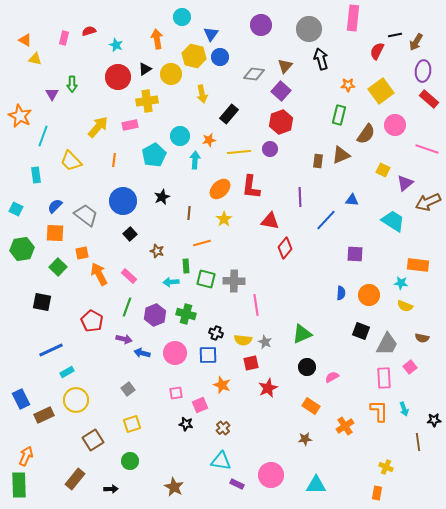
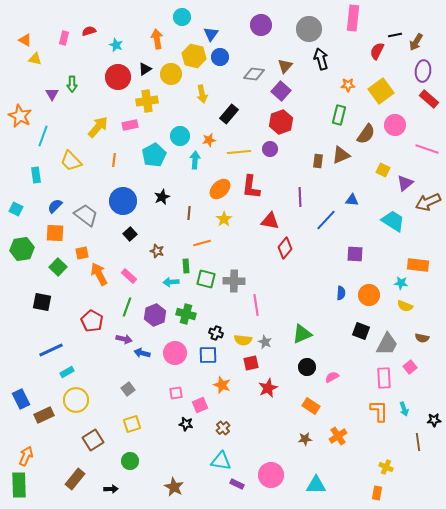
orange cross at (345, 426): moved 7 px left, 10 px down
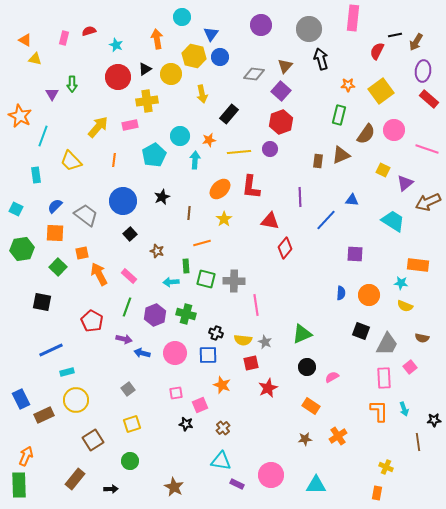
pink circle at (395, 125): moved 1 px left, 5 px down
cyan rectangle at (67, 372): rotated 16 degrees clockwise
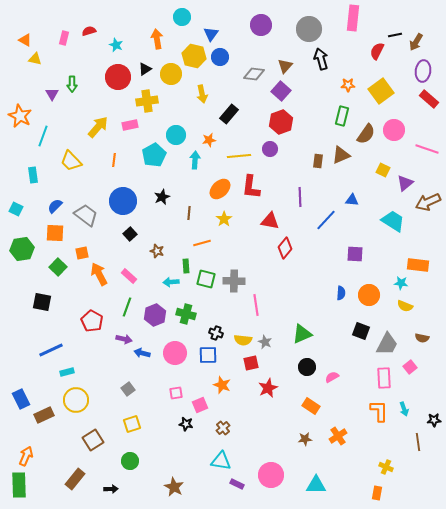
green rectangle at (339, 115): moved 3 px right, 1 px down
cyan circle at (180, 136): moved 4 px left, 1 px up
yellow line at (239, 152): moved 4 px down
cyan rectangle at (36, 175): moved 3 px left
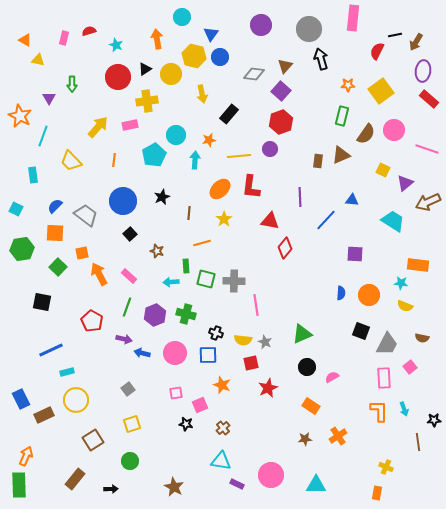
yellow triangle at (35, 59): moved 3 px right, 1 px down
purple triangle at (52, 94): moved 3 px left, 4 px down
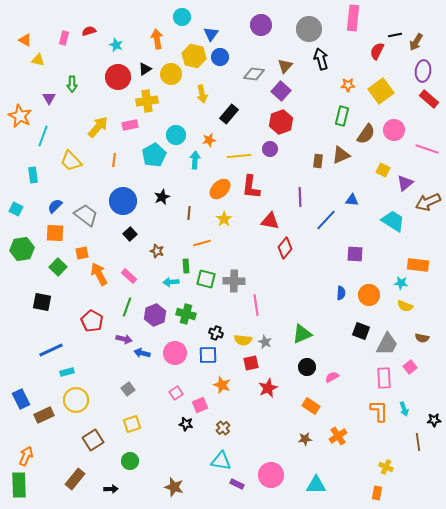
pink square at (176, 393): rotated 24 degrees counterclockwise
brown star at (174, 487): rotated 12 degrees counterclockwise
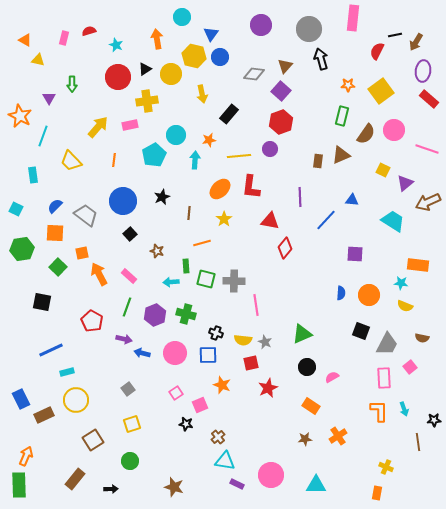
brown cross at (223, 428): moved 5 px left, 9 px down
cyan triangle at (221, 461): moved 4 px right
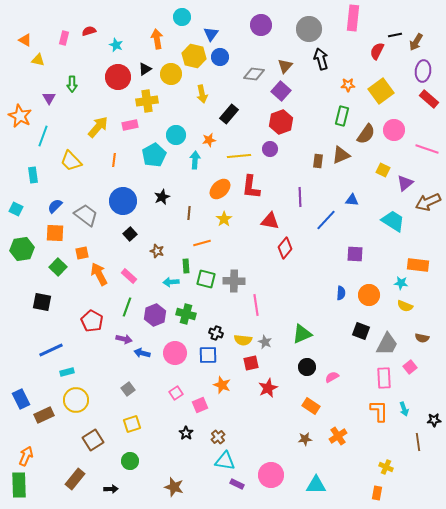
black star at (186, 424): moved 9 px down; rotated 24 degrees clockwise
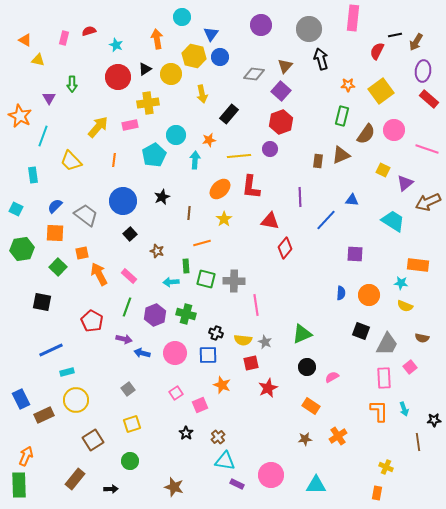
yellow cross at (147, 101): moved 1 px right, 2 px down
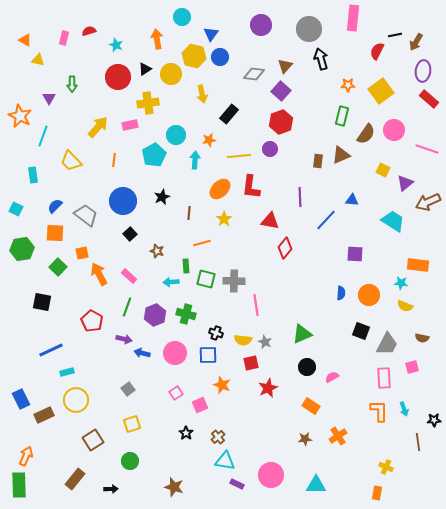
pink square at (410, 367): moved 2 px right; rotated 24 degrees clockwise
